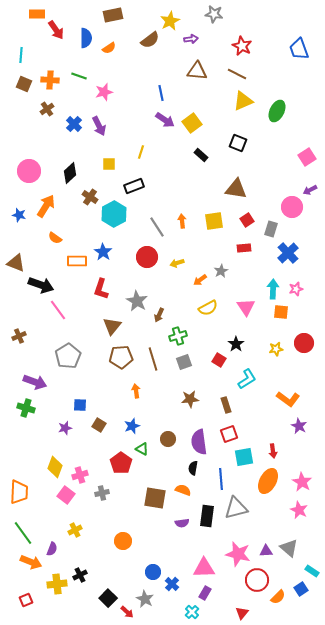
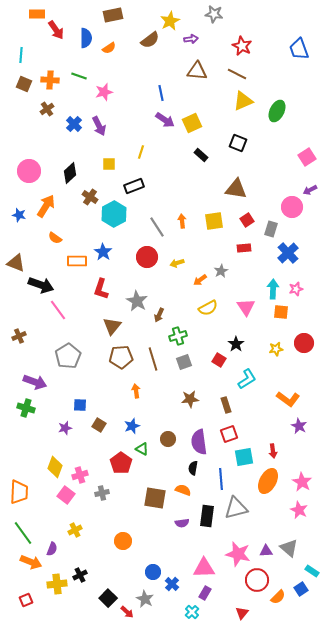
yellow square at (192, 123): rotated 12 degrees clockwise
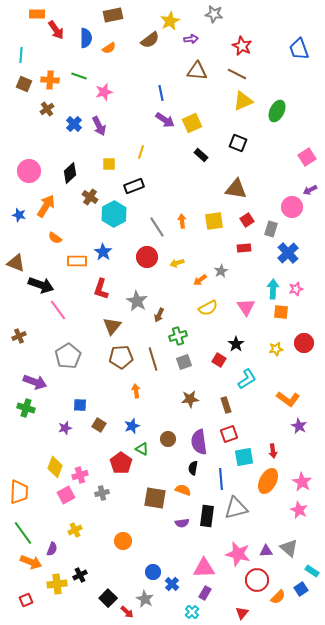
pink square at (66, 495): rotated 24 degrees clockwise
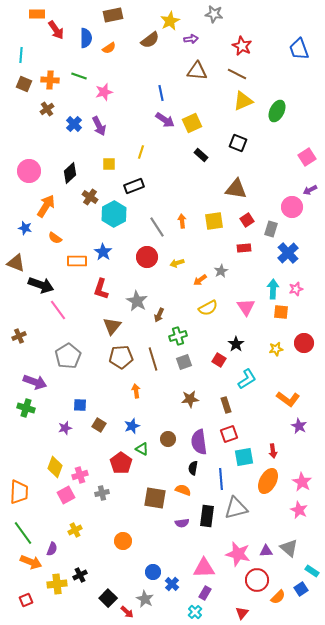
blue star at (19, 215): moved 6 px right, 13 px down
cyan cross at (192, 612): moved 3 px right
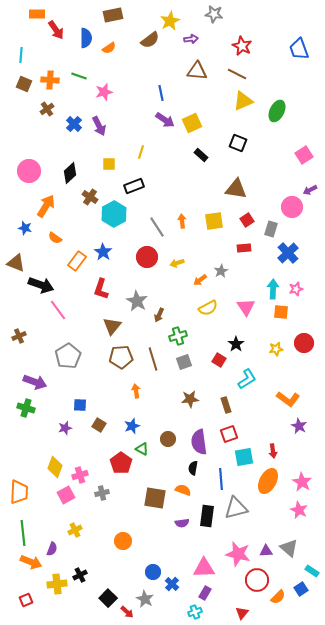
pink square at (307, 157): moved 3 px left, 2 px up
orange rectangle at (77, 261): rotated 54 degrees counterclockwise
green line at (23, 533): rotated 30 degrees clockwise
cyan cross at (195, 612): rotated 24 degrees clockwise
